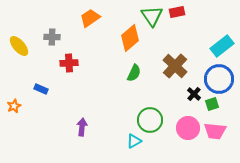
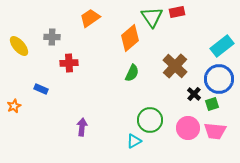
green triangle: moved 1 px down
green semicircle: moved 2 px left
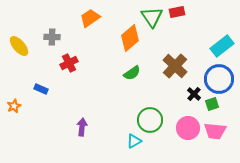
red cross: rotated 24 degrees counterclockwise
green semicircle: rotated 30 degrees clockwise
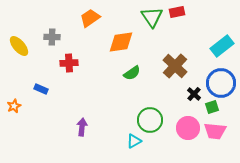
orange diamond: moved 9 px left, 4 px down; rotated 32 degrees clockwise
red cross: rotated 24 degrees clockwise
blue circle: moved 2 px right, 4 px down
green square: moved 3 px down
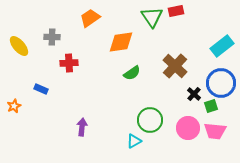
red rectangle: moved 1 px left, 1 px up
green square: moved 1 px left, 1 px up
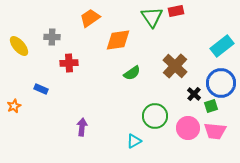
orange diamond: moved 3 px left, 2 px up
green circle: moved 5 px right, 4 px up
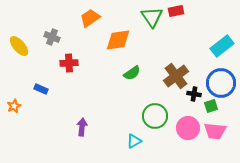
gray cross: rotated 21 degrees clockwise
brown cross: moved 1 px right, 10 px down; rotated 10 degrees clockwise
black cross: rotated 32 degrees counterclockwise
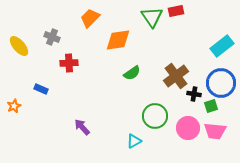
orange trapezoid: rotated 10 degrees counterclockwise
purple arrow: rotated 48 degrees counterclockwise
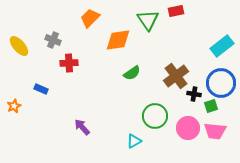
green triangle: moved 4 px left, 3 px down
gray cross: moved 1 px right, 3 px down
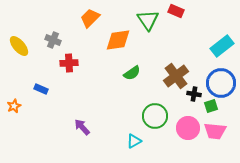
red rectangle: rotated 35 degrees clockwise
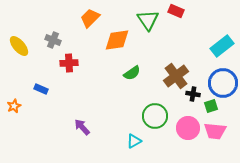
orange diamond: moved 1 px left
blue circle: moved 2 px right
black cross: moved 1 px left
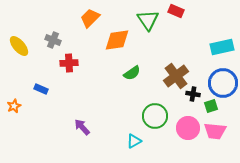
cyan rectangle: moved 1 px down; rotated 25 degrees clockwise
